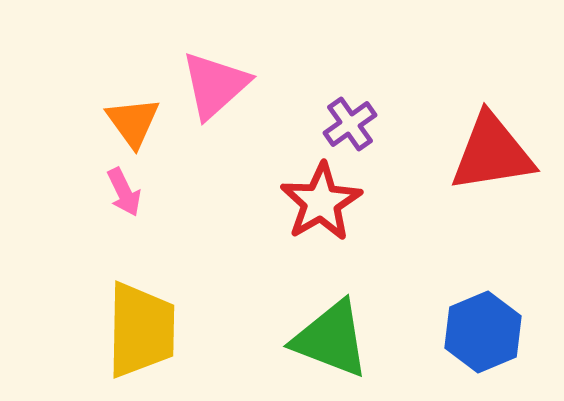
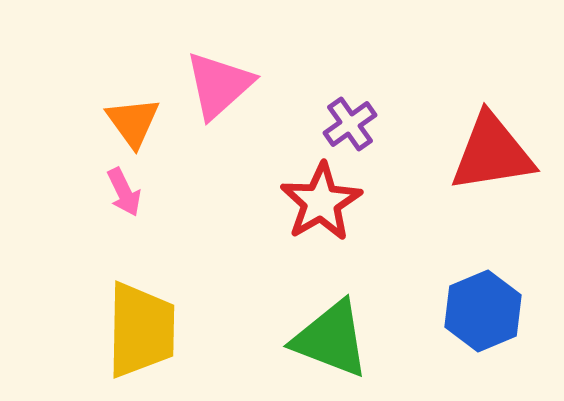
pink triangle: moved 4 px right
blue hexagon: moved 21 px up
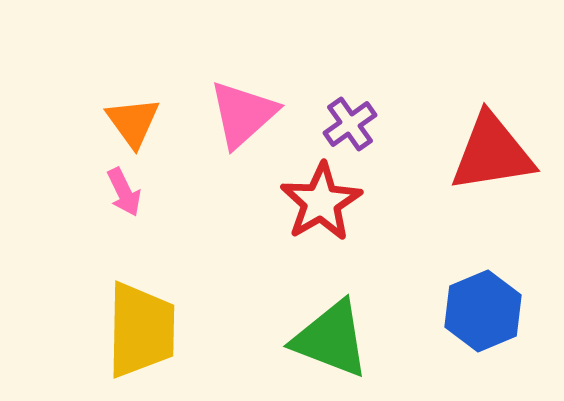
pink triangle: moved 24 px right, 29 px down
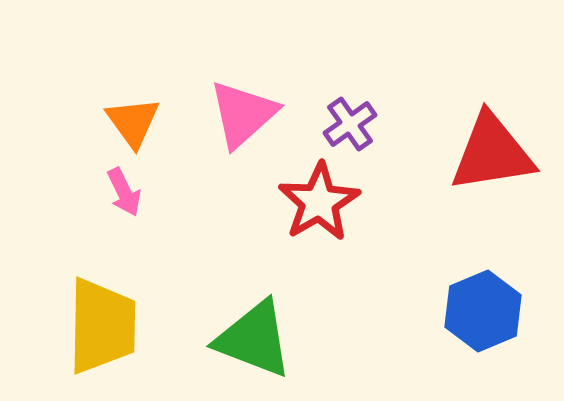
red star: moved 2 px left
yellow trapezoid: moved 39 px left, 4 px up
green triangle: moved 77 px left
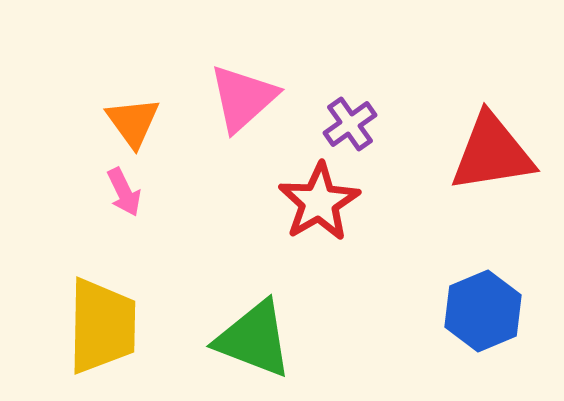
pink triangle: moved 16 px up
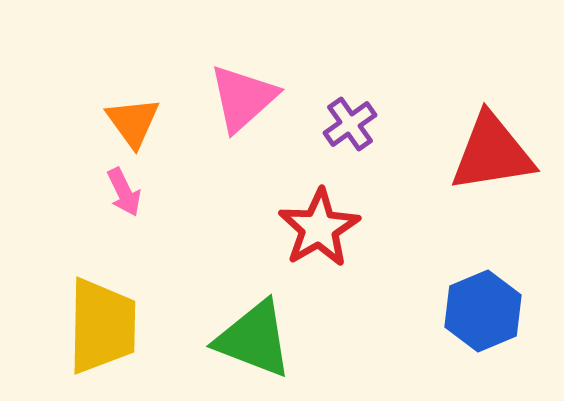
red star: moved 26 px down
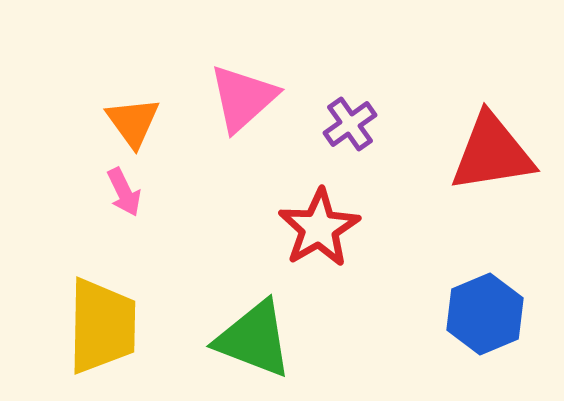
blue hexagon: moved 2 px right, 3 px down
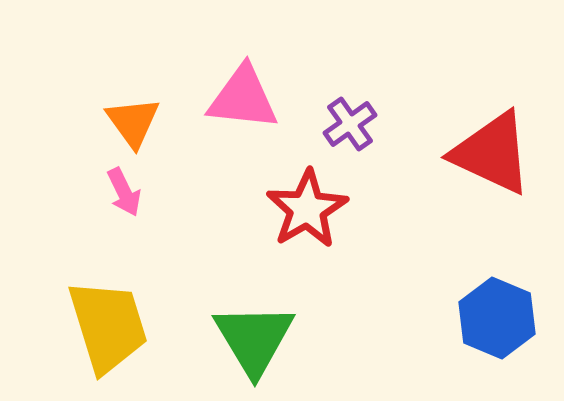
pink triangle: rotated 48 degrees clockwise
red triangle: rotated 34 degrees clockwise
red star: moved 12 px left, 19 px up
blue hexagon: moved 12 px right, 4 px down; rotated 14 degrees counterclockwise
yellow trapezoid: moved 6 px right; rotated 18 degrees counterclockwise
green triangle: rotated 38 degrees clockwise
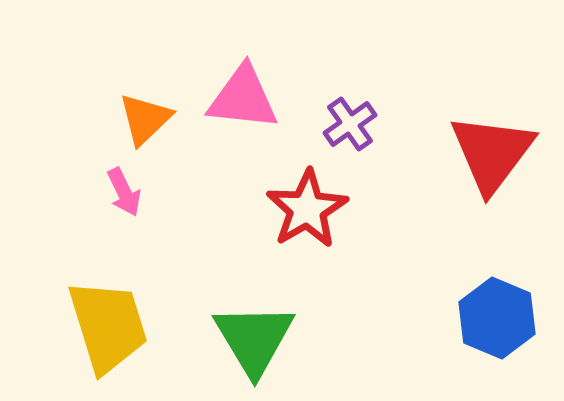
orange triangle: moved 12 px right, 3 px up; rotated 22 degrees clockwise
red triangle: rotated 42 degrees clockwise
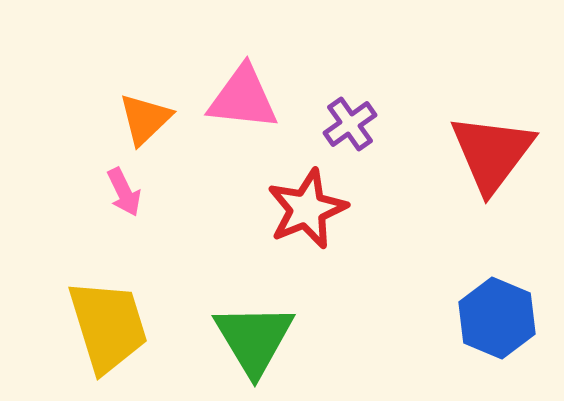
red star: rotated 8 degrees clockwise
